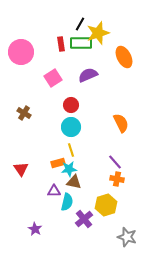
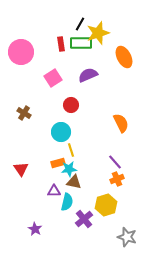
cyan circle: moved 10 px left, 5 px down
orange cross: rotated 32 degrees counterclockwise
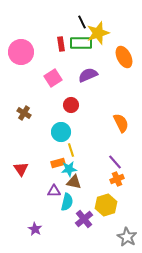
black line: moved 2 px right, 2 px up; rotated 56 degrees counterclockwise
gray star: rotated 12 degrees clockwise
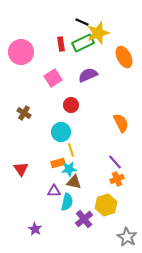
black line: rotated 40 degrees counterclockwise
green rectangle: moved 2 px right; rotated 25 degrees counterclockwise
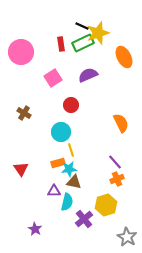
black line: moved 4 px down
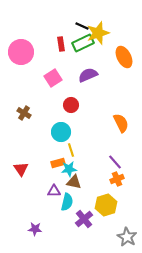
purple star: rotated 24 degrees counterclockwise
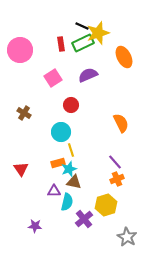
pink circle: moved 1 px left, 2 px up
cyan star: rotated 14 degrees counterclockwise
purple star: moved 3 px up
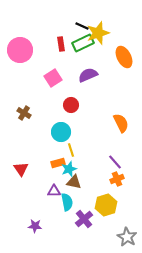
cyan semicircle: rotated 24 degrees counterclockwise
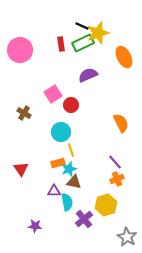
pink square: moved 16 px down
